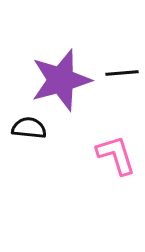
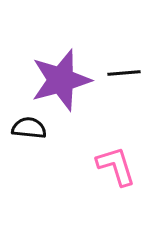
black line: moved 2 px right
pink L-shape: moved 11 px down
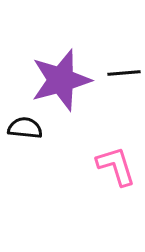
black semicircle: moved 4 px left
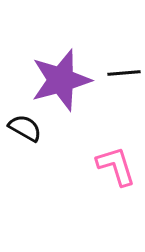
black semicircle: rotated 24 degrees clockwise
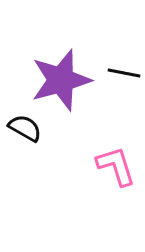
black line: rotated 16 degrees clockwise
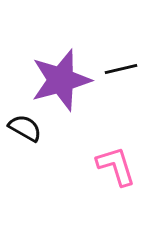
black line: moved 3 px left, 4 px up; rotated 24 degrees counterclockwise
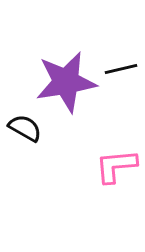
purple star: moved 5 px right, 2 px down; rotated 6 degrees clockwise
pink L-shape: rotated 78 degrees counterclockwise
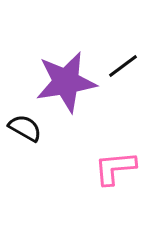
black line: moved 2 px right, 3 px up; rotated 24 degrees counterclockwise
pink L-shape: moved 1 px left, 2 px down
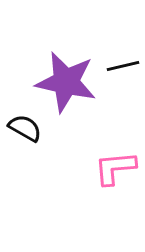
black line: rotated 24 degrees clockwise
purple star: rotated 22 degrees clockwise
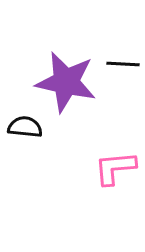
black line: moved 2 px up; rotated 16 degrees clockwise
black semicircle: moved 1 px up; rotated 24 degrees counterclockwise
